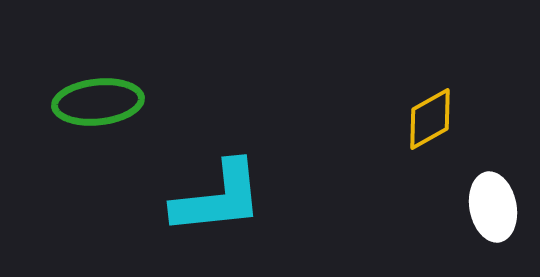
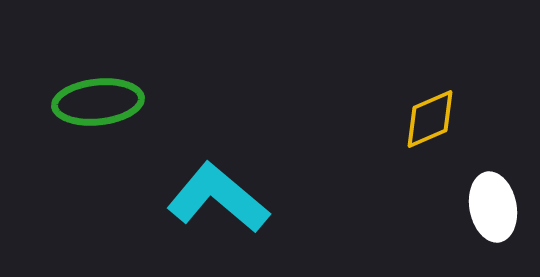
yellow diamond: rotated 6 degrees clockwise
cyan L-shape: rotated 134 degrees counterclockwise
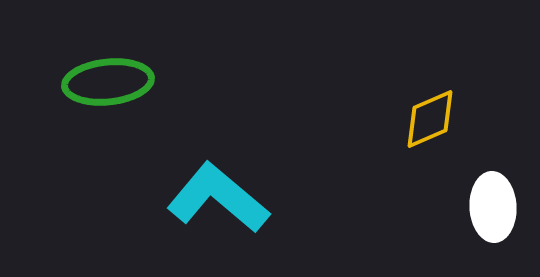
green ellipse: moved 10 px right, 20 px up
white ellipse: rotated 8 degrees clockwise
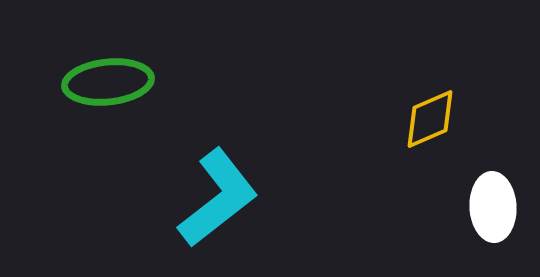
cyan L-shape: rotated 102 degrees clockwise
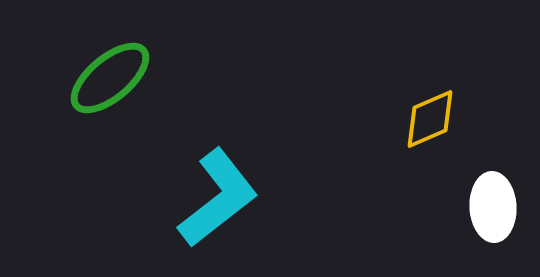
green ellipse: moved 2 px right, 4 px up; rotated 34 degrees counterclockwise
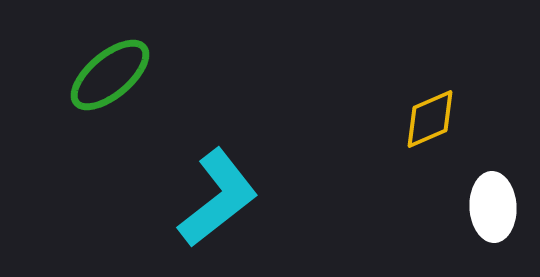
green ellipse: moved 3 px up
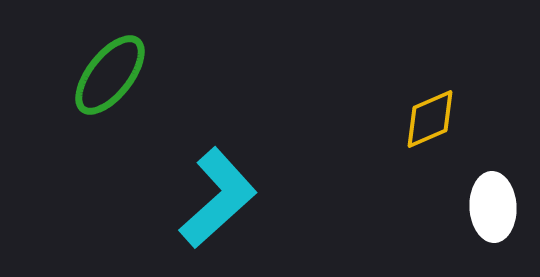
green ellipse: rotated 12 degrees counterclockwise
cyan L-shape: rotated 4 degrees counterclockwise
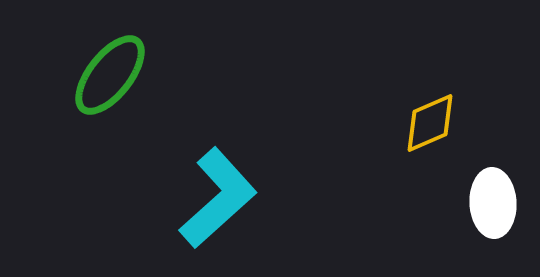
yellow diamond: moved 4 px down
white ellipse: moved 4 px up
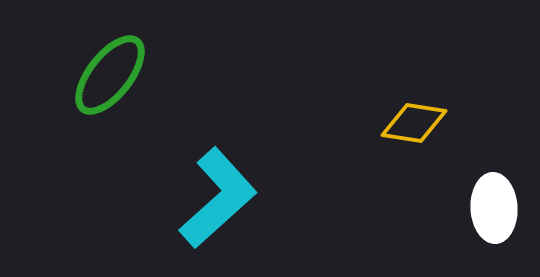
yellow diamond: moved 16 px left; rotated 32 degrees clockwise
white ellipse: moved 1 px right, 5 px down
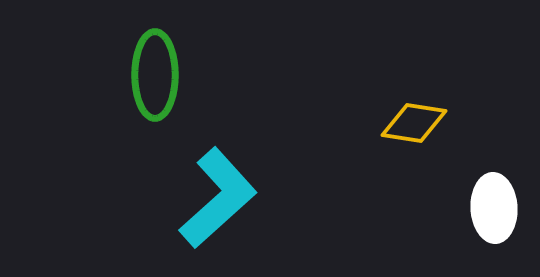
green ellipse: moved 45 px right; rotated 38 degrees counterclockwise
